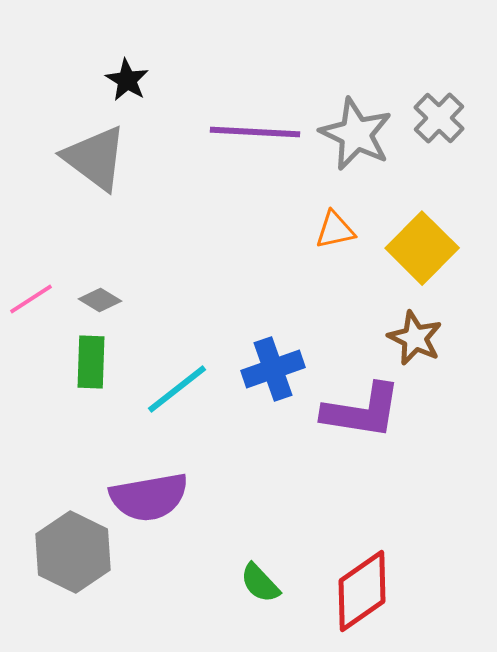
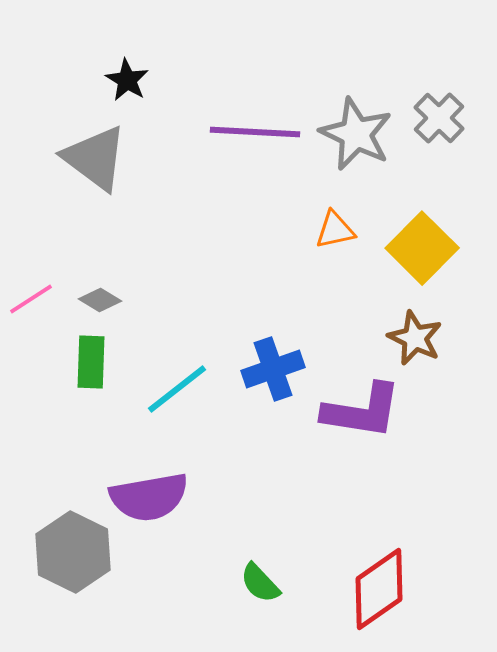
red diamond: moved 17 px right, 2 px up
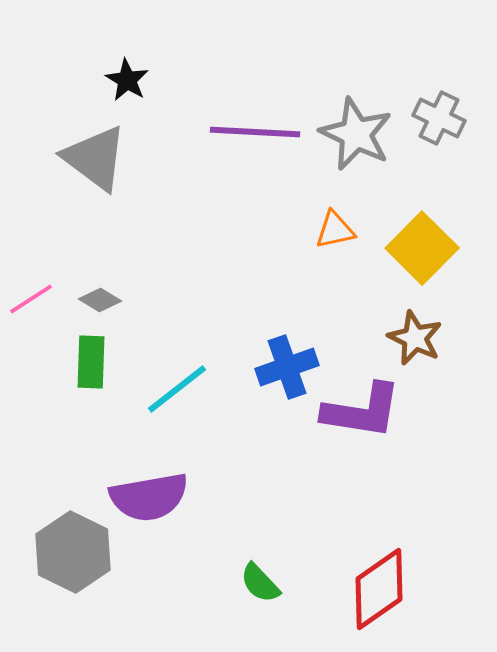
gray cross: rotated 18 degrees counterclockwise
blue cross: moved 14 px right, 2 px up
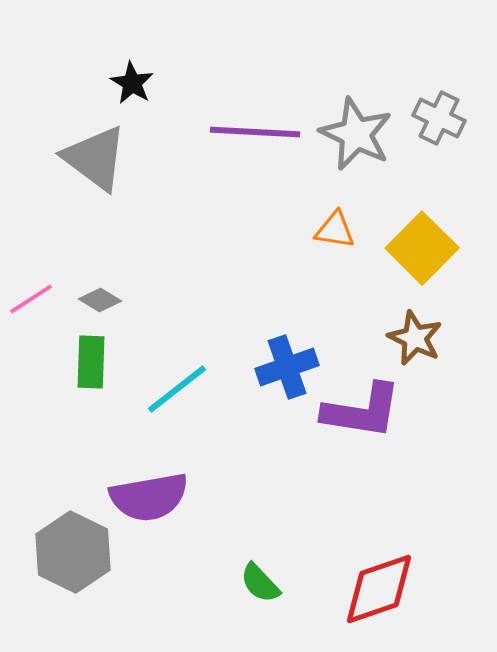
black star: moved 5 px right, 3 px down
orange triangle: rotated 21 degrees clockwise
red diamond: rotated 16 degrees clockwise
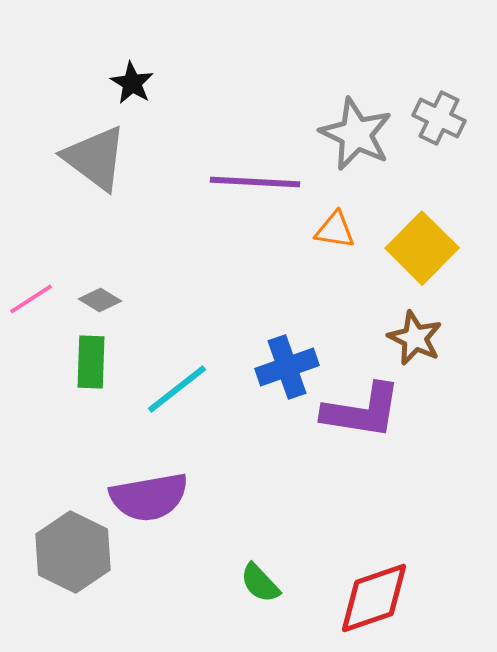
purple line: moved 50 px down
red diamond: moved 5 px left, 9 px down
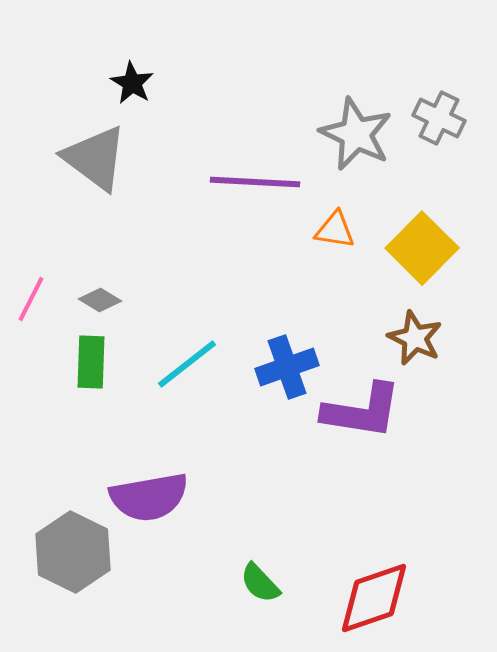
pink line: rotated 30 degrees counterclockwise
cyan line: moved 10 px right, 25 px up
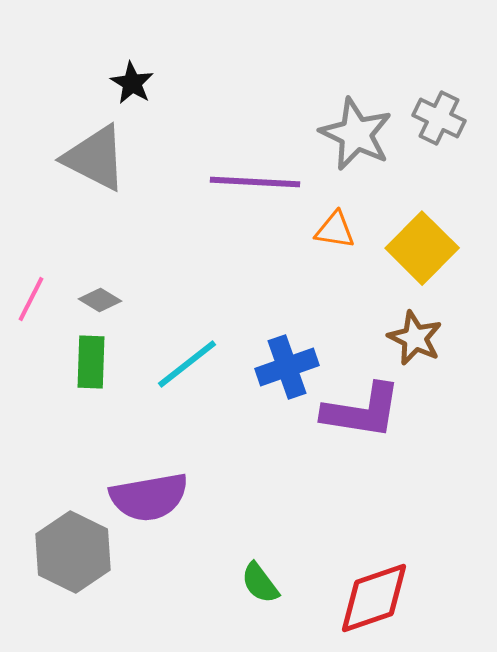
gray triangle: rotated 10 degrees counterclockwise
green semicircle: rotated 6 degrees clockwise
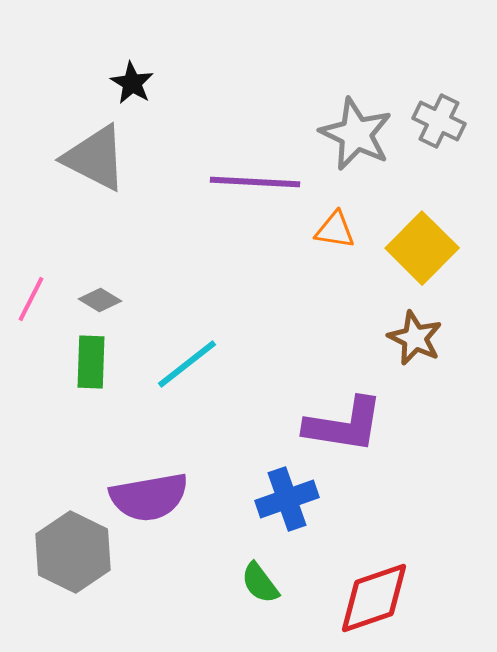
gray cross: moved 3 px down
blue cross: moved 132 px down
purple L-shape: moved 18 px left, 14 px down
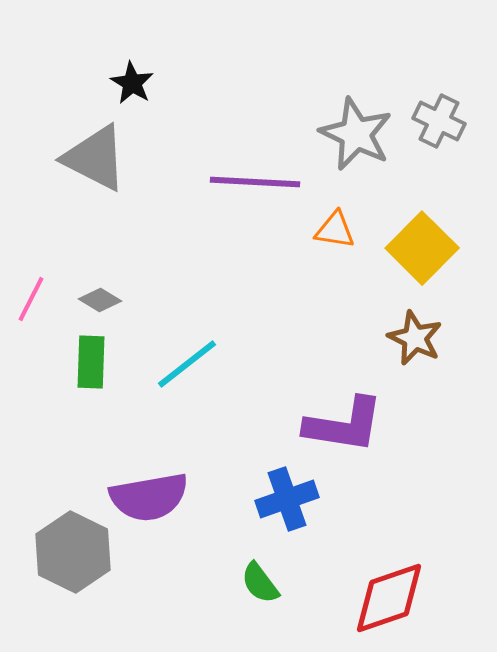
red diamond: moved 15 px right
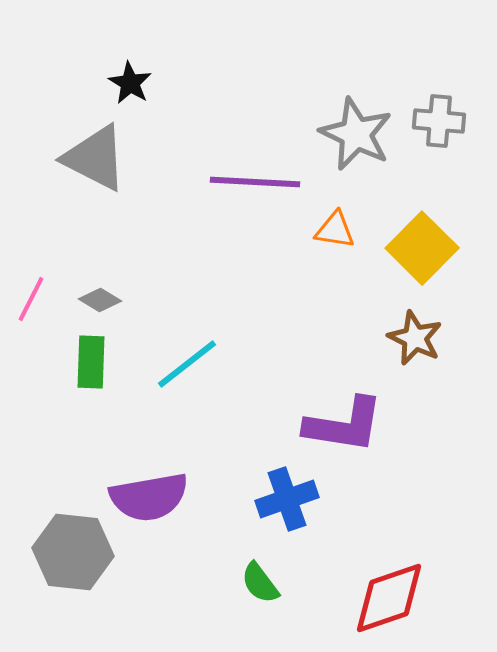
black star: moved 2 px left
gray cross: rotated 21 degrees counterclockwise
gray hexagon: rotated 20 degrees counterclockwise
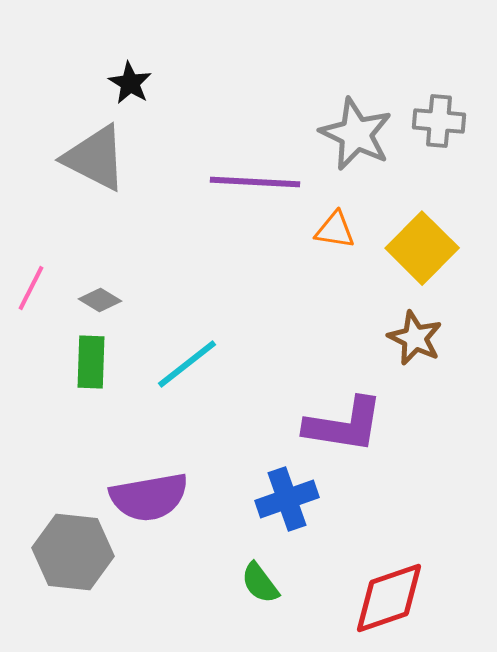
pink line: moved 11 px up
